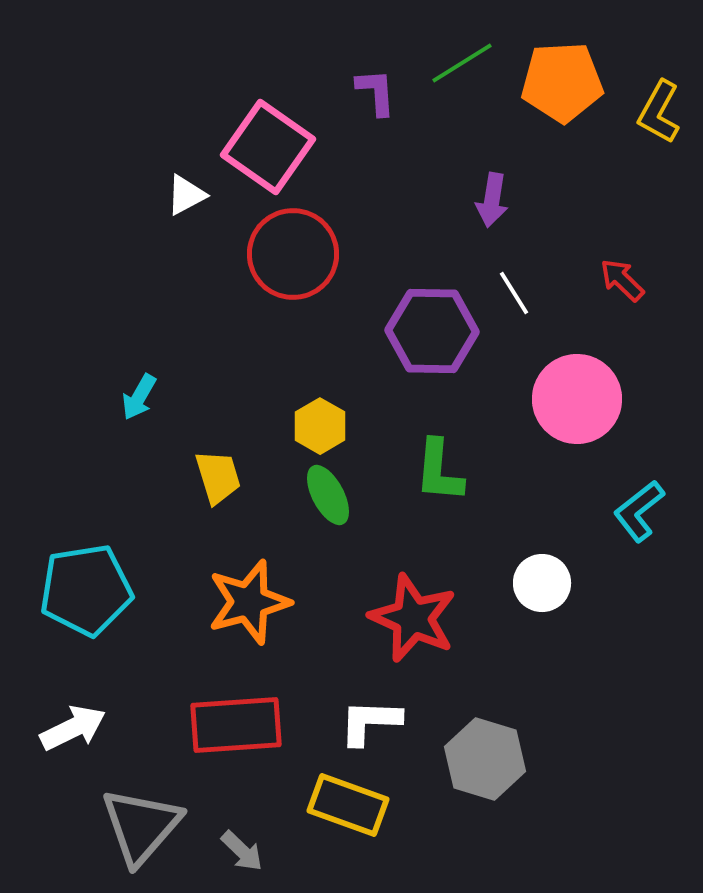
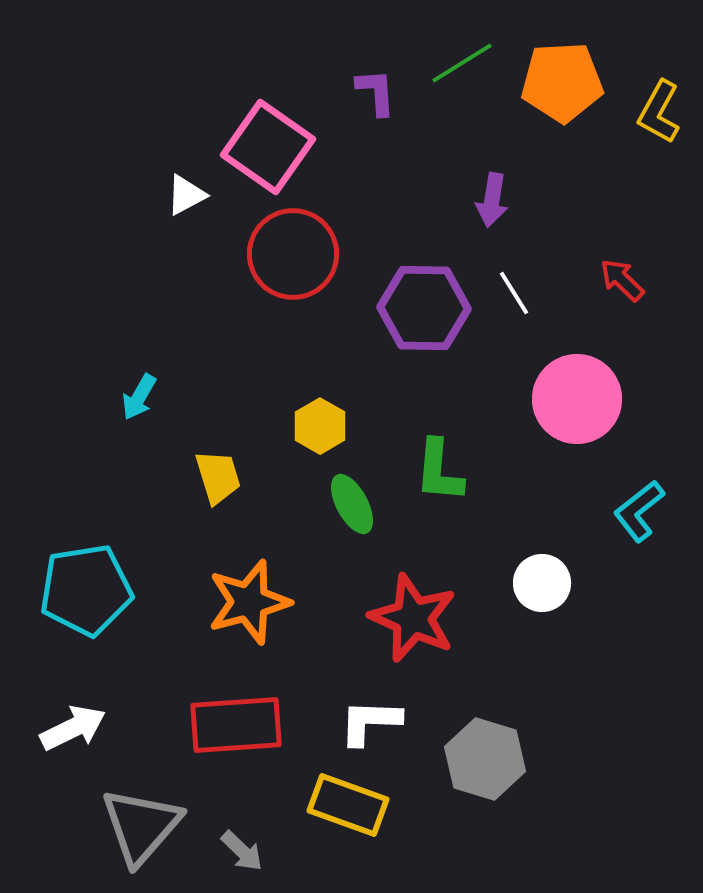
purple hexagon: moved 8 px left, 23 px up
green ellipse: moved 24 px right, 9 px down
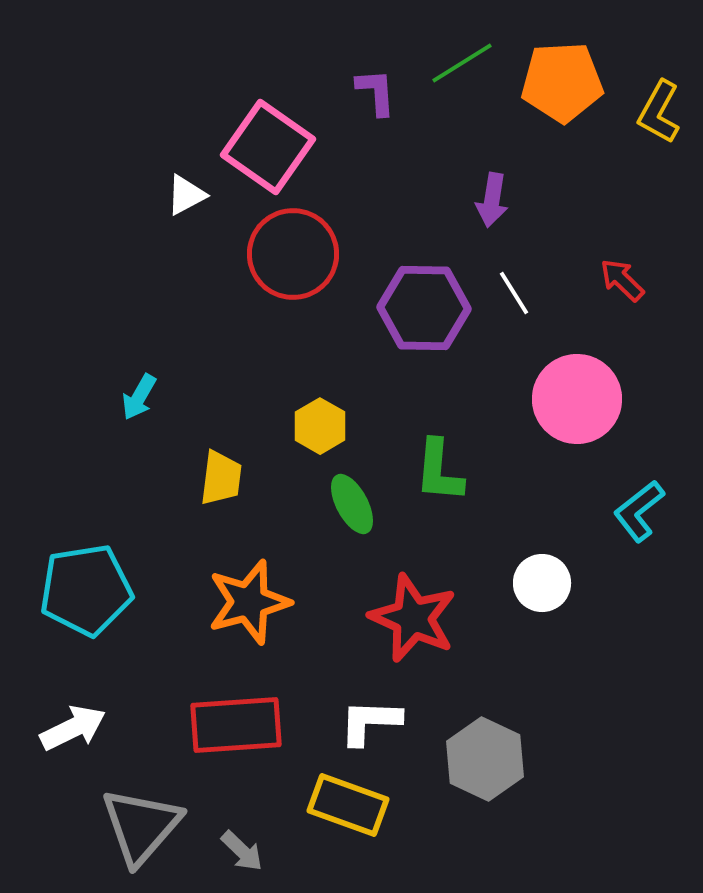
yellow trapezoid: moved 3 px right, 1 px down; rotated 24 degrees clockwise
gray hexagon: rotated 8 degrees clockwise
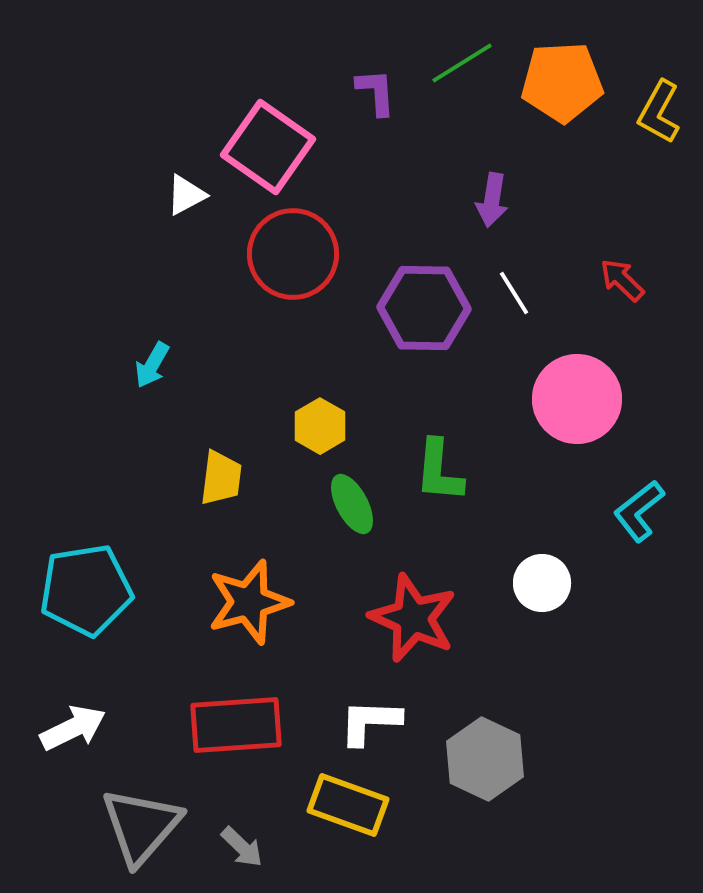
cyan arrow: moved 13 px right, 32 px up
gray arrow: moved 4 px up
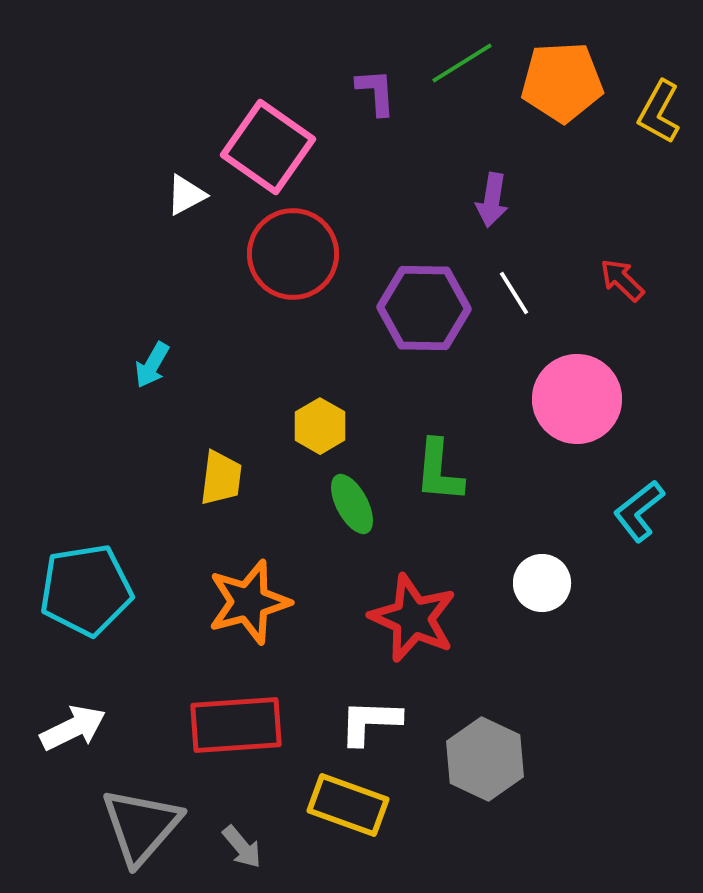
gray arrow: rotated 6 degrees clockwise
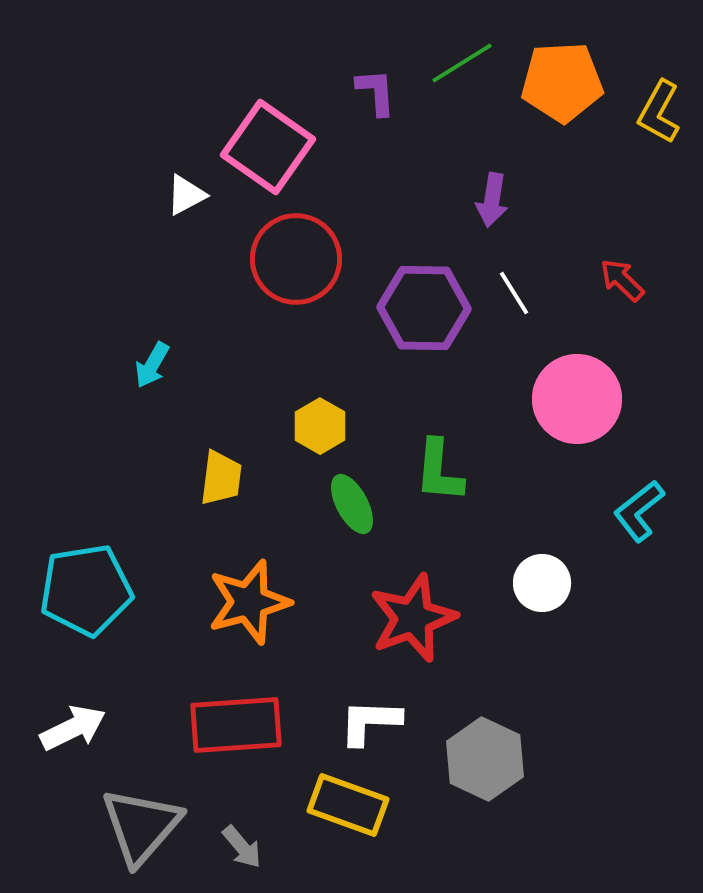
red circle: moved 3 px right, 5 px down
red star: rotated 28 degrees clockwise
